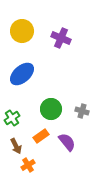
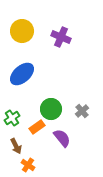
purple cross: moved 1 px up
gray cross: rotated 32 degrees clockwise
orange rectangle: moved 4 px left, 9 px up
purple semicircle: moved 5 px left, 4 px up
orange cross: rotated 24 degrees counterclockwise
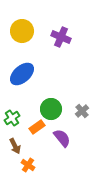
brown arrow: moved 1 px left
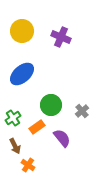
green circle: moved 4 px up
green cross: moved 1 px right
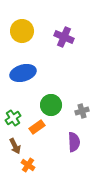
purple cross: moved 3 px right
blue ellipse: moved 1 px right, 1 px up; rotated 25 degrees clockwise
gray cross: rotated 24 degrees clockwise
purple semicircle: moved 12 px right, 4 px down; rotated 36 degrees clockwise
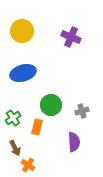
purple cross: moved 7 px right
orange rectangle: rotated 42 degrees counterclockwise
brown arrow: moved 2 px down
